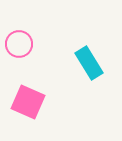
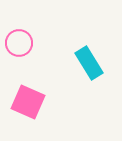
pink circle: moved 1 px up
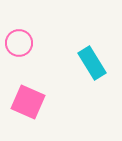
cyan rectangle: moved 3 px right
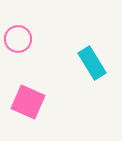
pink circle: moved 1 px left, 4 px up
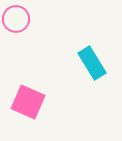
pink circle: moved 2 px left, 20 px up
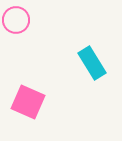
pink circle: moved 1 px down
